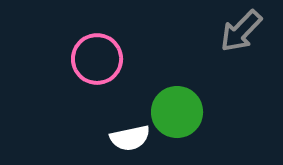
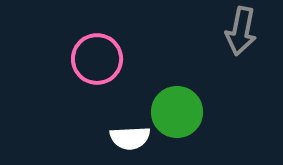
gray arrow: rotated 33 degrees counterclockwise
white semicircle: rotated 9 degrees clockwise
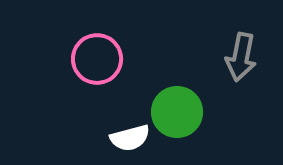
gray arrow: moved 26 px down
white semicircle: rotated 12 degrees counterclockwise
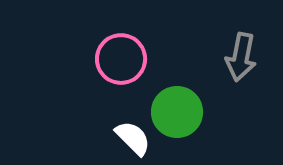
pink circle: moved 24 px right
white semicircle: moved 3 px right; rotated 120 degrees counterclockwise
